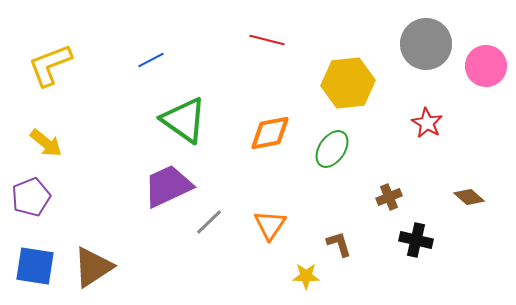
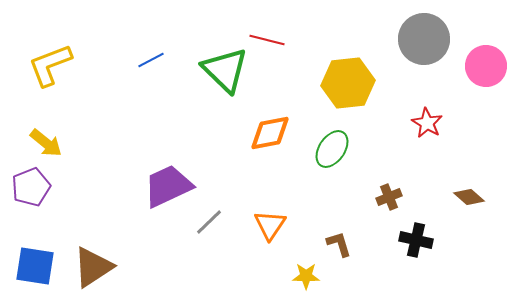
gray circle: moved 2 px left, 5 px up
green triangle: moved 41 px right, 50 px up; rotated 9 degrees clockwise
purple pentagon: moved 10 px up
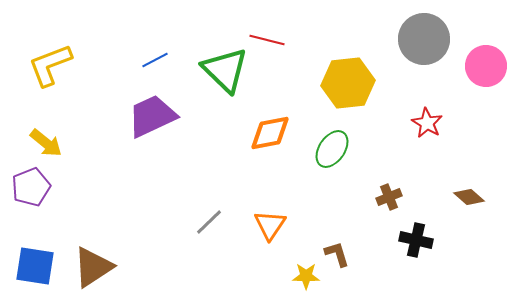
blue line: moved 4 px right
purple trapezoid: moved 16 px left, 70 px up
brown L-shape: moved 2 px left, 10 px down
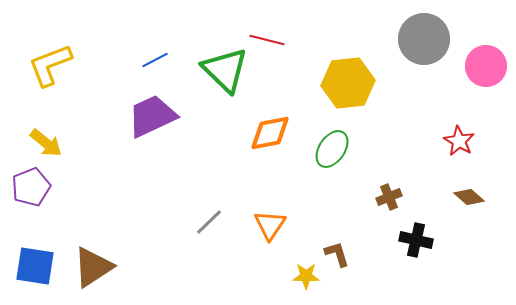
red star: moved 32 px right, 18 px down
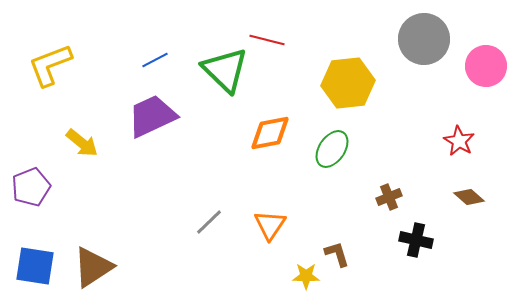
yellow arrow: moved 36 px right
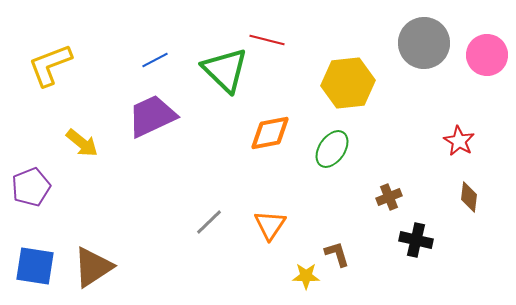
gray circle: moved 4 px down
pink circle: moved 1 px right, 11 px up
brown diamond: rotated 56 degrees clockwise
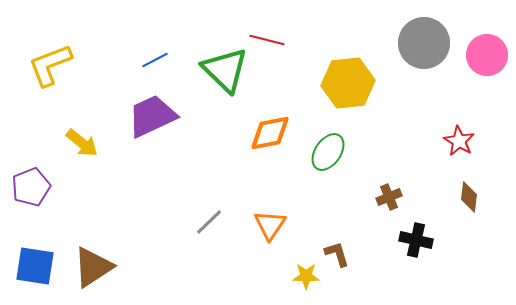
green ellipse: moved 4 px left, 3 px down
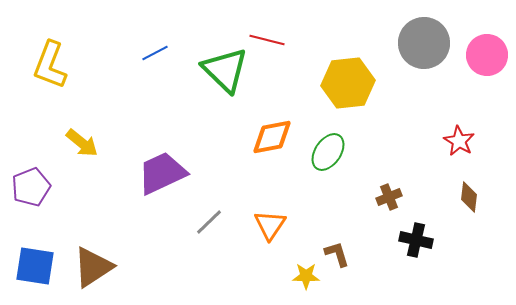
blue line: moved 7 px up
yellow L-shape: rotated 48 degrees counterclockwise
purple trapezoid: moved 10 px right, 57 px down
orange diamond: moved 2 px right, 4 px down
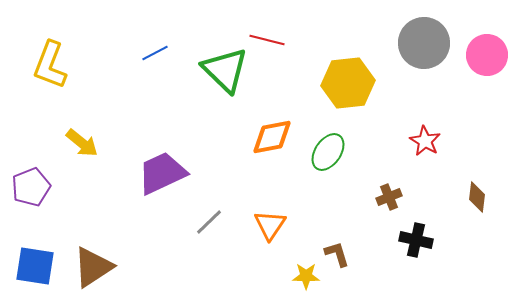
red star: moved 34 px left
brown diamond: moved 8 px right
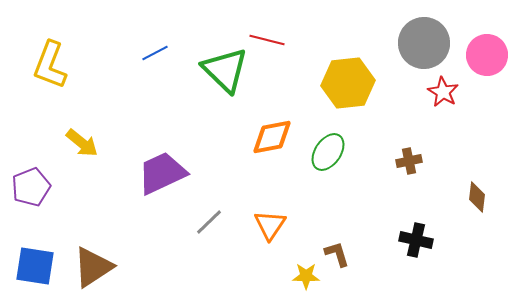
red star: moved 18 px right, 49 px up
brown cross: moved 20 px right, 36 px up; rotated 10 degrees clockwise
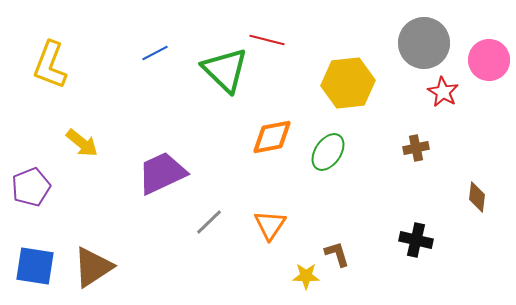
pink circle: moved 2 px right, 5 px down
brown cross: moved 7 px right, 13 px up
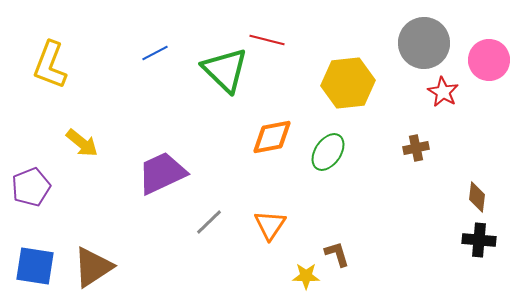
black cross: moved 63 px right; rotated 8 degrees counterclockwise
